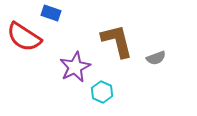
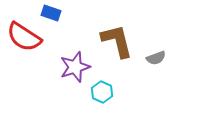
purple star: rotated 8 degrees clockwise
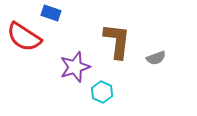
brown L-shape: rotated 21 degrees clockwise
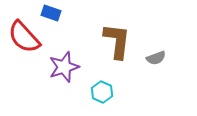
red semicircle: rotated 15 degrees clockwise
purple star: moved 11 px left
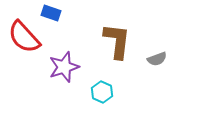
gray semicircle: moved 1 px right, 1 px down
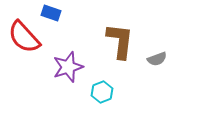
brown L-shape: moved 3 px right
purple star: moved 4 px right
cyan hexagon: rotated 15 degrees clockwise
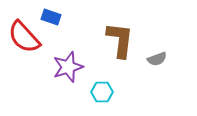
blue rectangle: moved 4 px down
brown L-shape: moved 1 px up
cyan hexagon: rotated 20 degrees clockwise
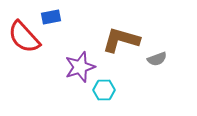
blue rectangle: rotated 30 degrees counterclockwise
brown L-shape: moved 1 px right; rotated 81 degrees counterclockwise
purple star: moved 12 px right
cyan hexagon: moved 2 px right, 2 px up
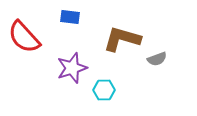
blue rectangle: moved 19 px right; rotated 18 degrees clockwise
brown L-shape: moved 1 px right, 1 px up
purple star: moved 8 px left, 1 px down
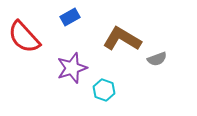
blue rectangle: rotated 36 degrees counterclockwise
brown L-shape: rotated 15 degrees clockwise
cyan hexagon: rotated 20 degrees clockwise
